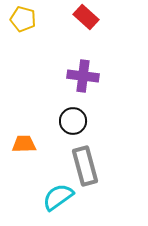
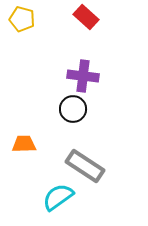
yellow pentagon: moved 1 px left
black circle: moved 12 px up
gray rectangle: rotated 42 degrees counterclockwise
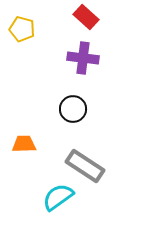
yellow pentagon: moved 10 px down
purple cross: moved 18 px up
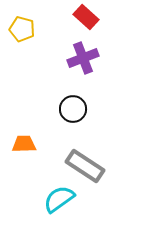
purple cross: rotated 28 degrees counterclockwise
cyan semicircle: moved 1 px right, 2 px down
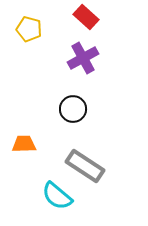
yellow pentagon: moved 7 px right
purple cross: rotated 8 degrees counterclockwise
cyan semicircle: moved 2 px left, 3 px up; rotated 104 degrees counterclockwise
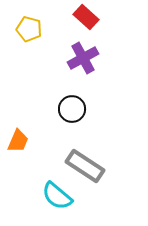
black circle: moved 1 px left
orange trapezoid: moved 6 px left, 3 px up; rotated 115 degrees clockwise
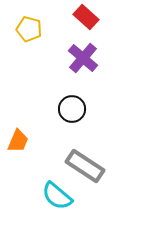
purple cross: rotated 20 degrees counterclockwise
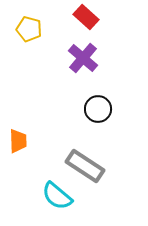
black circle: moved 26 px right
orange trapezoid: rotated 25 degrees counterclockwise
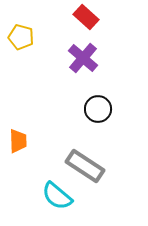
yellow pentagon: moved 8 px left, 8 px down
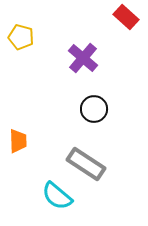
red rectangle: moved 40 px right
black circle: moved 4 px left
gray rectangle: moved 1 px right, 2 px up
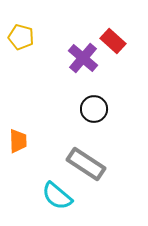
red rectangle: moved 13 px left, 24 px down
